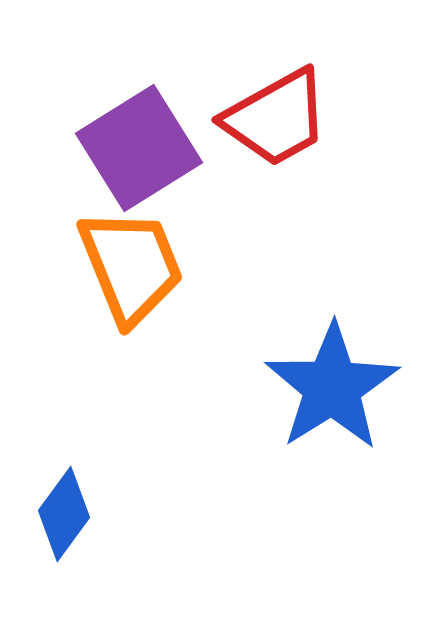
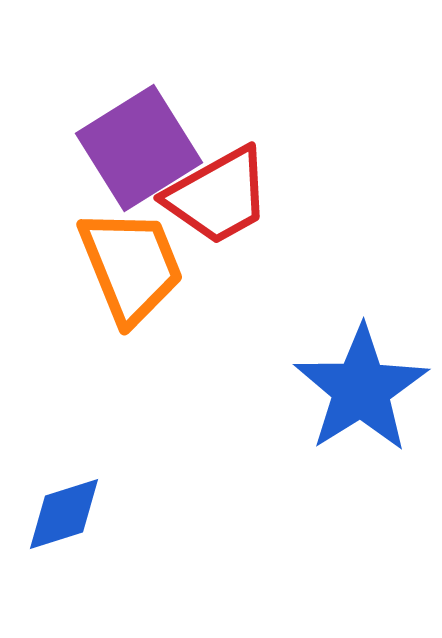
red trapezoid: moved 58 px left, 78 px down
blue star: moved 29 px right, 2 px down
blue diamond: rotated 36 degrees clockwise
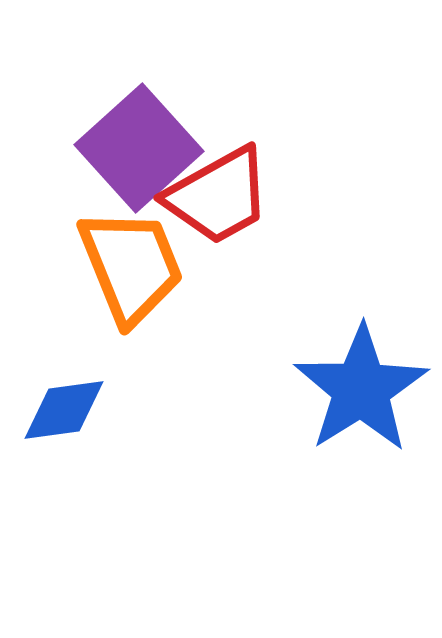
purple square: rotated 10 degrees counterclockwise
blue diamond: moved 104 px up; rotated 10 degrees clockwise
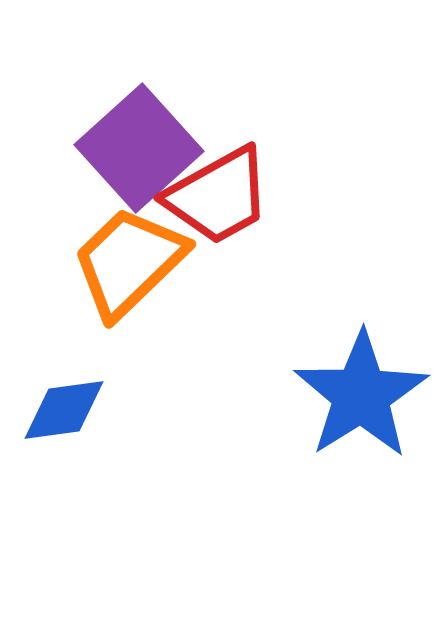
orange trapezoid: moved 2 px left, 4 px up; rotated 112 degrees counterclockwise
blue star: moved 6 px down
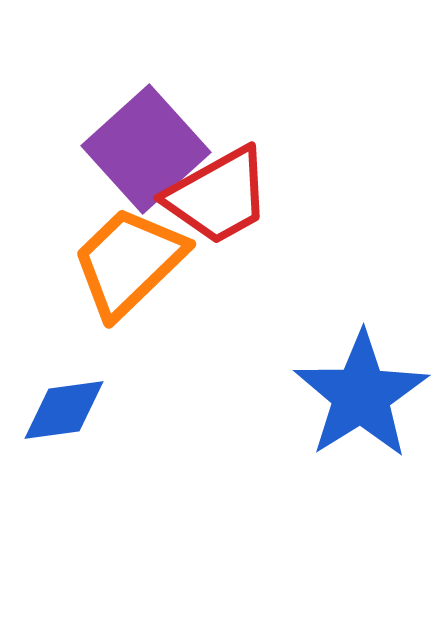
purple square: moved 7 px right, 1 px down
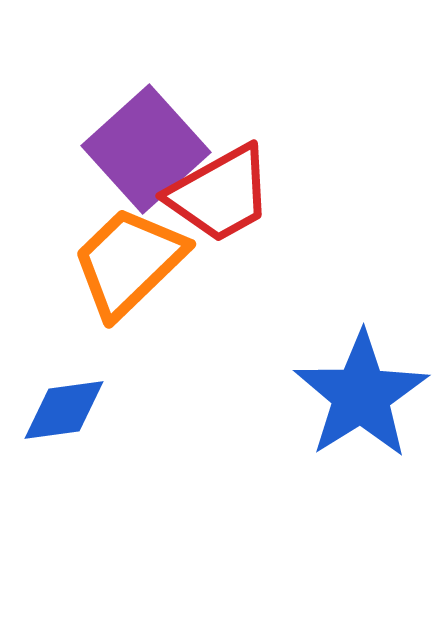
red trapezoid: moved 2 px right, 2 px up
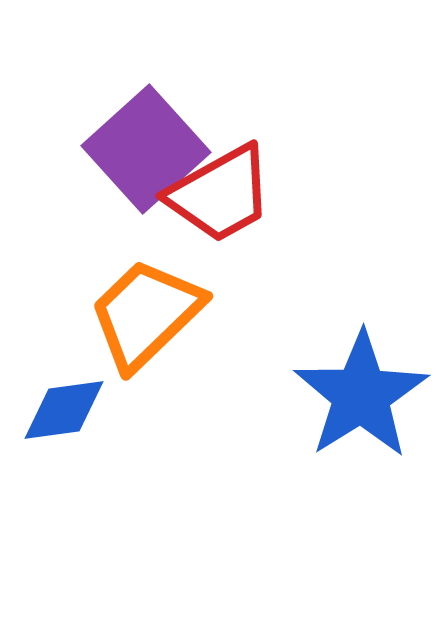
orange trapezoid: moved 17 px right, 52 px down
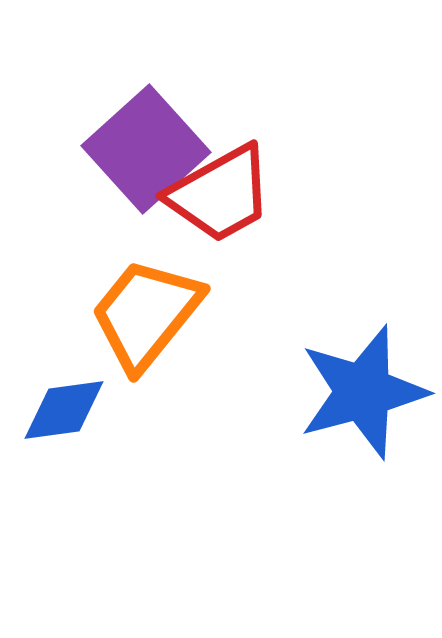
orange trapezoid: rotated 7 degrees counterclockwise
blue star: moved 2 px right, 3 px up; rotated 17 degrees clockwise
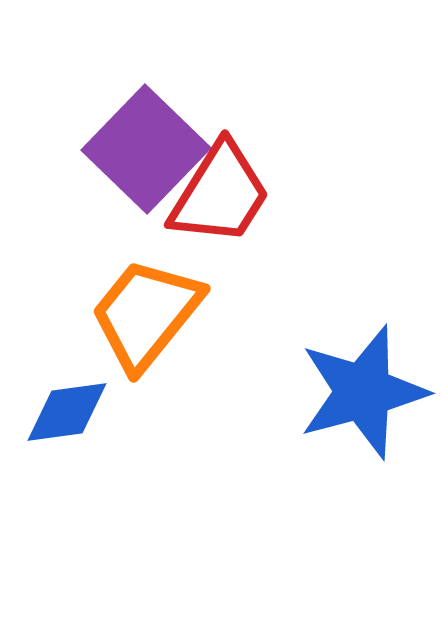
purple square: rotated 4 degrees counterclockwise
red trapezoid: rotated 29 degrees counterclockwise
blue diamond: moved 3 px right, 2 px down
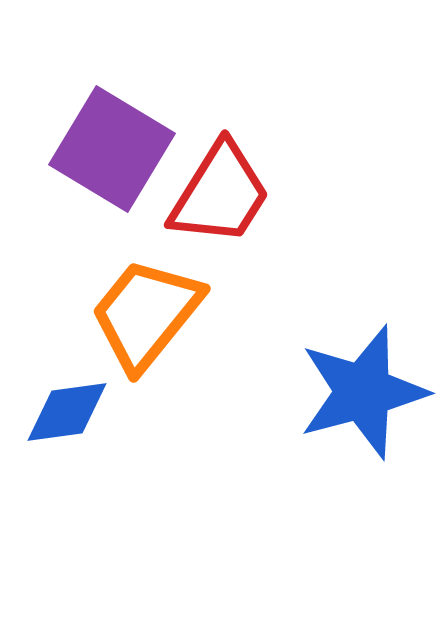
purple square: moved 34 px left; rotated 13 degrees counterclockwise
